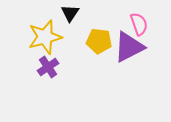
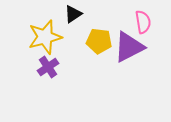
black triangle: moved 3 px right, 1 px down; rotated 24 degrees clockwise
pink semicircle: moved 4 px right, 2 px up; rotated 10 degrees clockwise
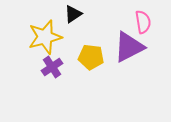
yellow pentagon: moved 8 px left, 16 px down
purple cross: moved 4 px right
